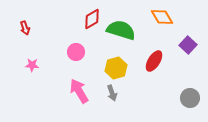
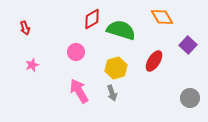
pink star: rotated 24 degrees counterclockwise
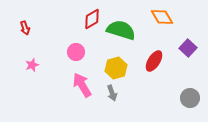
purple square: moved 3 px down
pink arrow: moved 3 px right, 6 px up
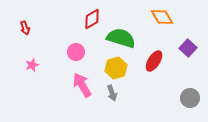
green semicircle: moved 8 px down
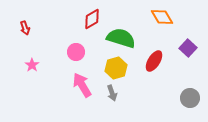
pink star: rotated 16 degrees counterclockwise
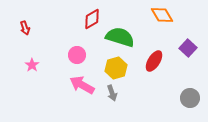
orange diamond: moved 2 px up
green semicircle: moved 1 px left, 1 px up
pink circle: moved 1 px right, 3 px down
pink arrow: rotated 30 degrees counterclockwise
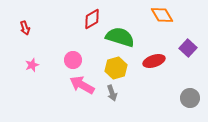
pink circle: moved 4 px left, 5 px down
red ellipse: rotated 40 degrees clockwise
pink star: rotated 16 degrees clockwise
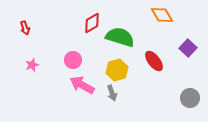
red diamond: moved 4 px down
red ellipse: rotated 70 degrees clockwise
yellow hexagon: moved 1 px right, 2 px down
